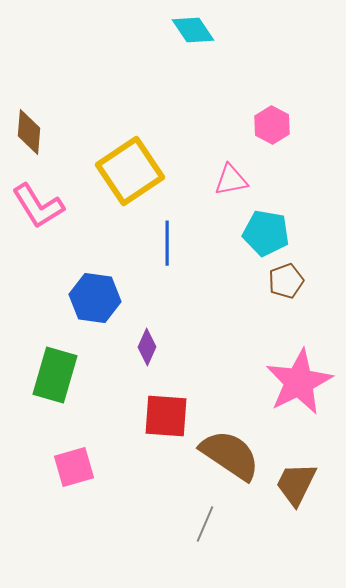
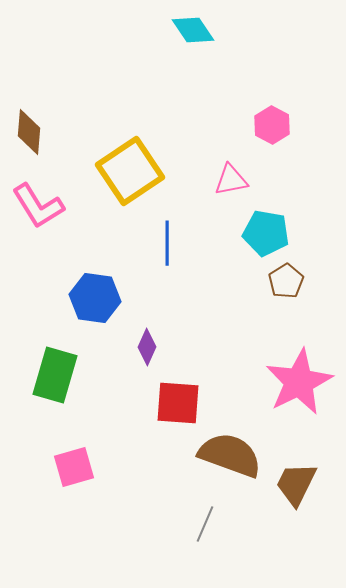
brown pentagon: rotated 12 degrees counterclockwise
red square: moved 12 px right, 13 px up
brown semicircle: rotated 14 degrees counterclockwise
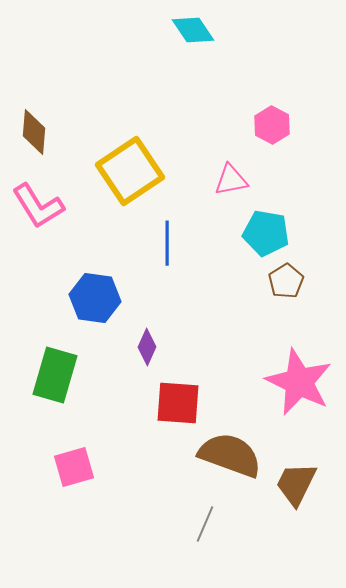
brown diamond: moved 5 px right
pink star: rotated 20 degrees counterclockwise
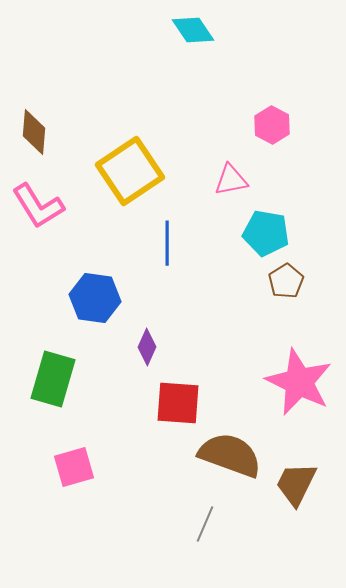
green rectangle: moved 2 px left, 4 px down
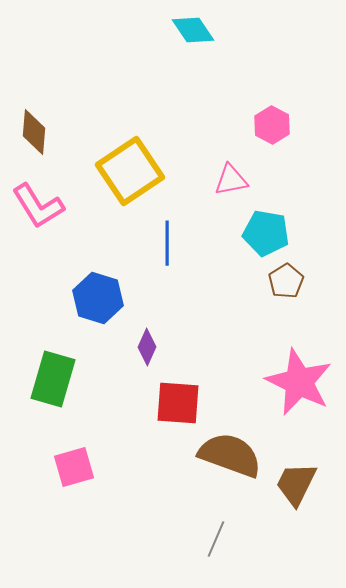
blue hexagon: moved 3 px right; rotated 9 degrees clockwise
gray line: moved 11 px right, 15 px down
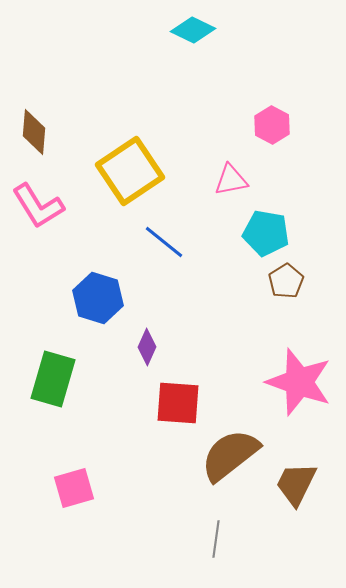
cyan diamond: rotated 30 degrees counterclockwise
blue line: moved 3 px left, 1 px up; rotated 51 degrees counterclockwise
pink star: rotated 6 degrees counterclockwise
brown semicircle: rotated 58 degrees counterclockwise
pink square: moved 21 px down
gray line: rotated 15 degrees counterclockwise
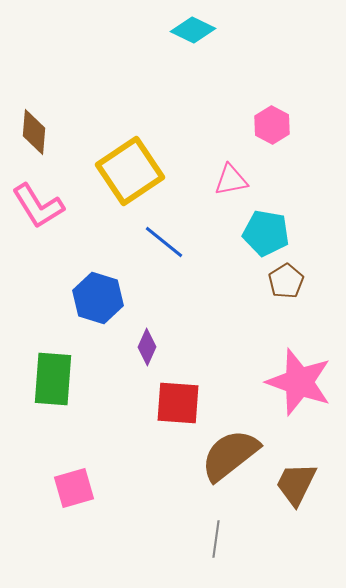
green rectangle: rotated 12 degrees counterclockwise
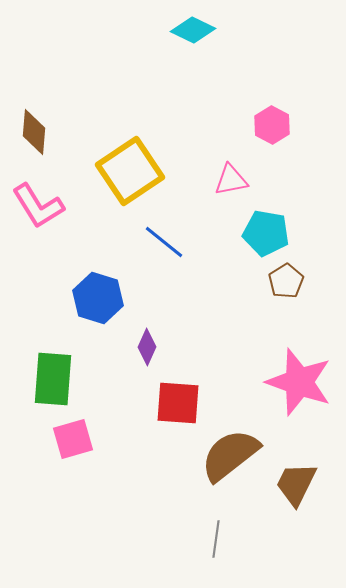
pink square: moved 1 px left, 49 px up
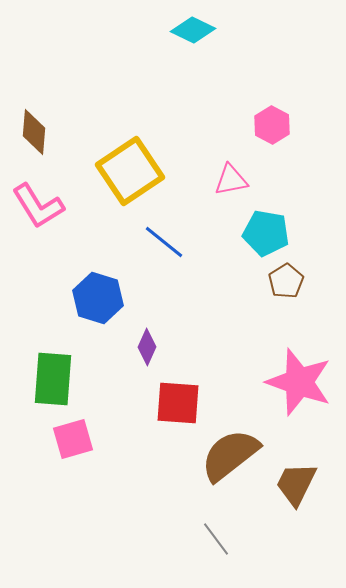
gray line: rotated 45 degrees counterclockwise
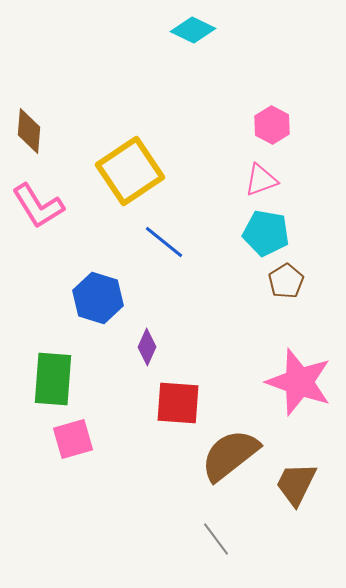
brown diamond: moved 5 px left, 1 px up
pink triangle: moved 30 px right; rotated 9 degrees counterclockwise
